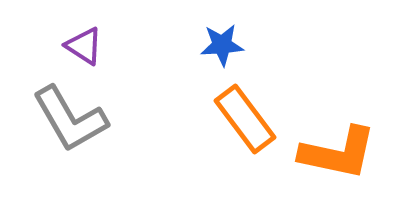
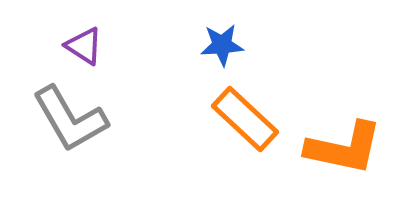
orange rectangle: rotated 10 degrees counterclockwise
orange L-shape: moved 6 px right, 5 px up
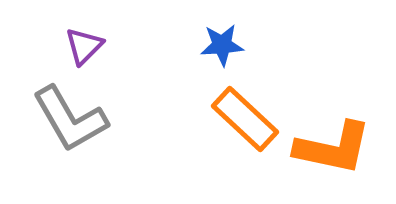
purple triangle: rotated 42 degrees clockwise
orange L-shape: moved 11 px left
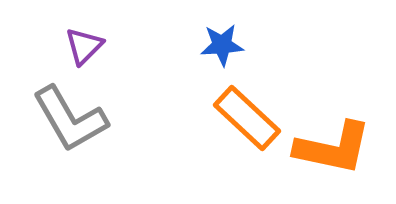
orange rectangle: moved 2 px right, 1 px up
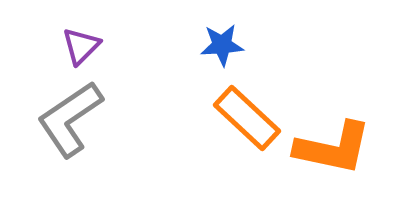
purple triangle: moved 3 px left
gray L-shape: rotated 86 degrees clockwise
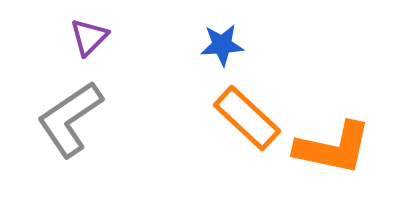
purple triangle: moved 8 px right, 9 px up
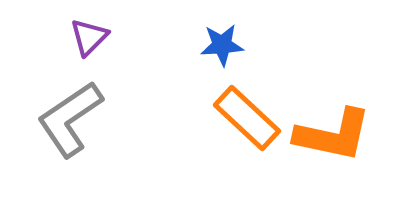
orange L-shape: moved 13 px up
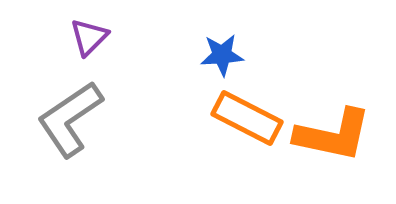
blue star: moved 10 px down
orange rectangle: rotated 16 degrees counterclockwise
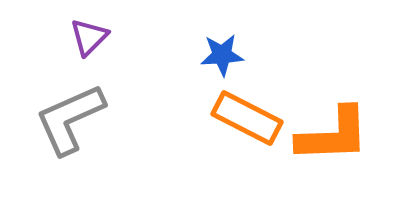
gray L-shape: rotated 10 degrees clockwise
orange L-shape: rotated 14 degrees counterclockwise
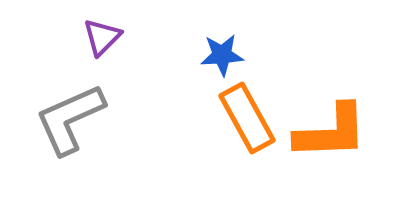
purple triangle: moved 13 px right
orange rectangle: rotated 34 degrees clockwise
orange L-shape: moved 2 px left, 3 px up
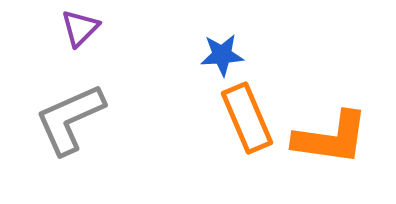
purple triangle: moved 22 px left, 9 px up
orange rectangle: rotated 6 degrees clockwise
orange L-shape: moved 6 px down; rotated 10 degrees clockwise
